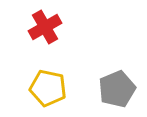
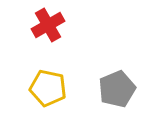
red cross: moved 3 px right, 2 px up
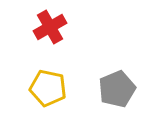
red cross: moved 2 px right, 2 px down
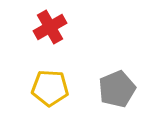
yellow pentagon: moved 2 px right; rotated 9 degrees counterclockwise
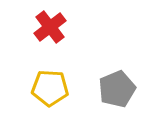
red cross: rotated 8 degrees counterclockwise
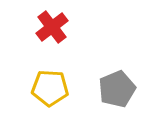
red cross: moved 2 px right
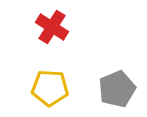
red cross: rotated 20 degrees counterclockwise
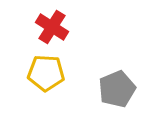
yellow pentagon: moved 4 px left, 15 px up
